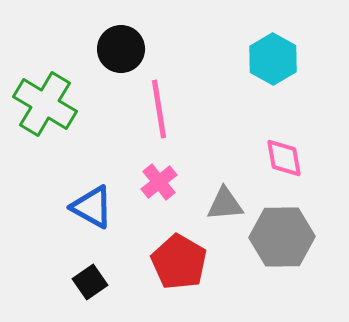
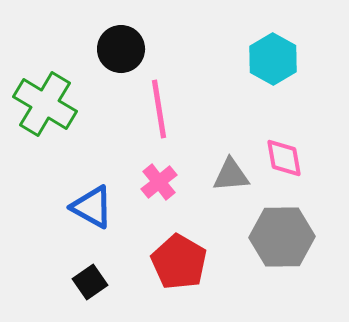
gray triangle: moved 6 px right, 29 px up
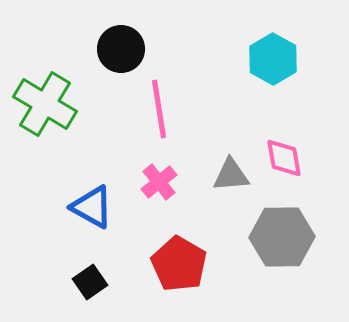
red pentagon: moved 2 px down
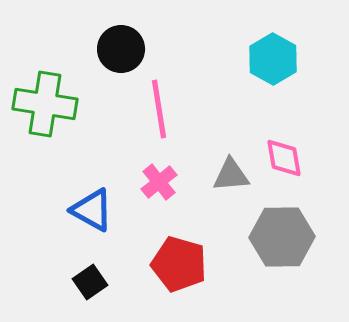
green cross: rotated 22 degrees counterclockwise
blue triangle: moved 3 px down
red pentagon: rotated 14 degrees counterclockwise
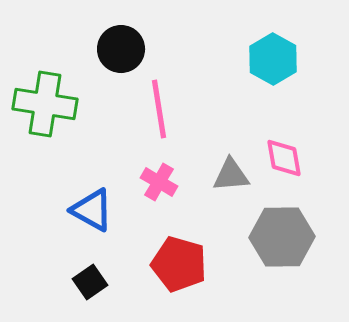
pink cross: rotated 21 degrees counterclockwise
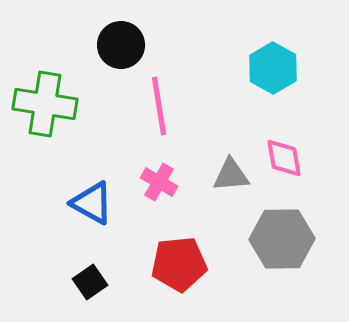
black circle: moved 4 px up
cyan hexagon: moved 9 px down
pink line: moved 3 px up
blue triangle: moved 7 px up
gray hexagon: moved 2 px down
red pentagon: rotated 22 degrees counterclockwise
